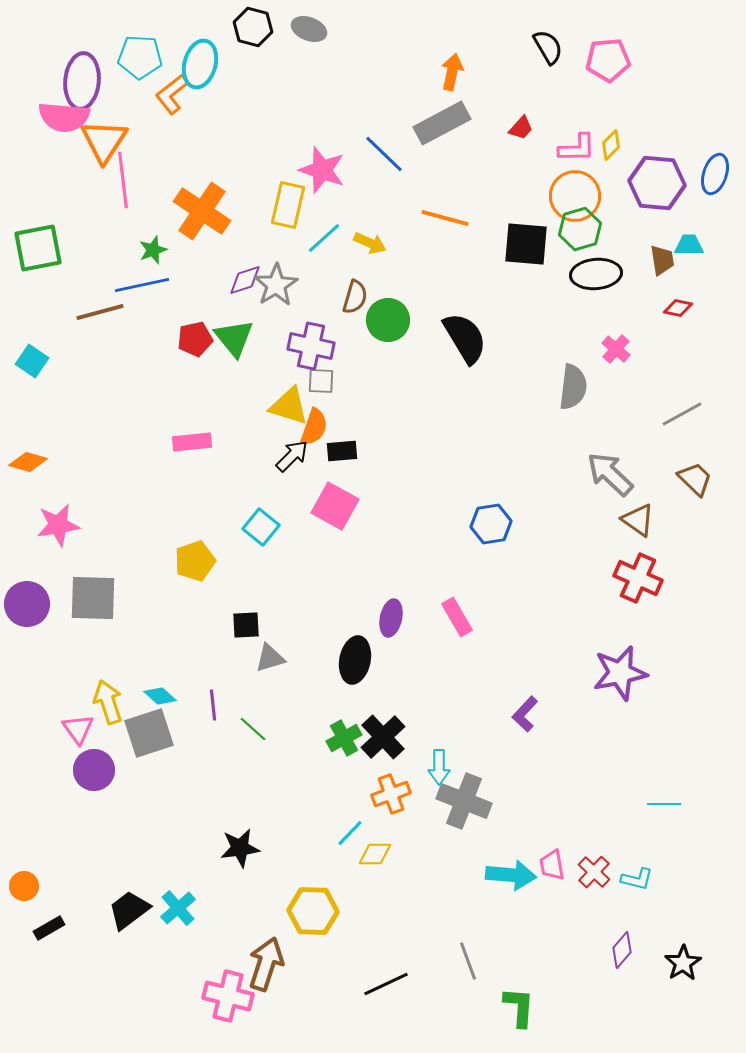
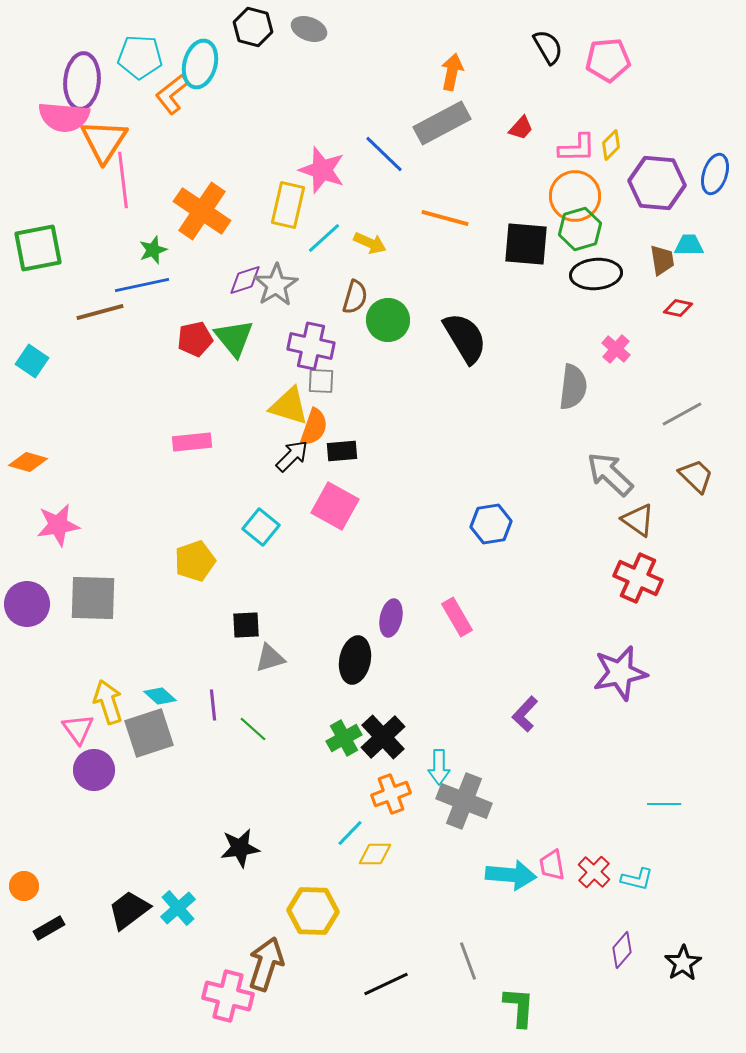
brown trapezoid at (695, 479): moved 1 px right, 3 px up
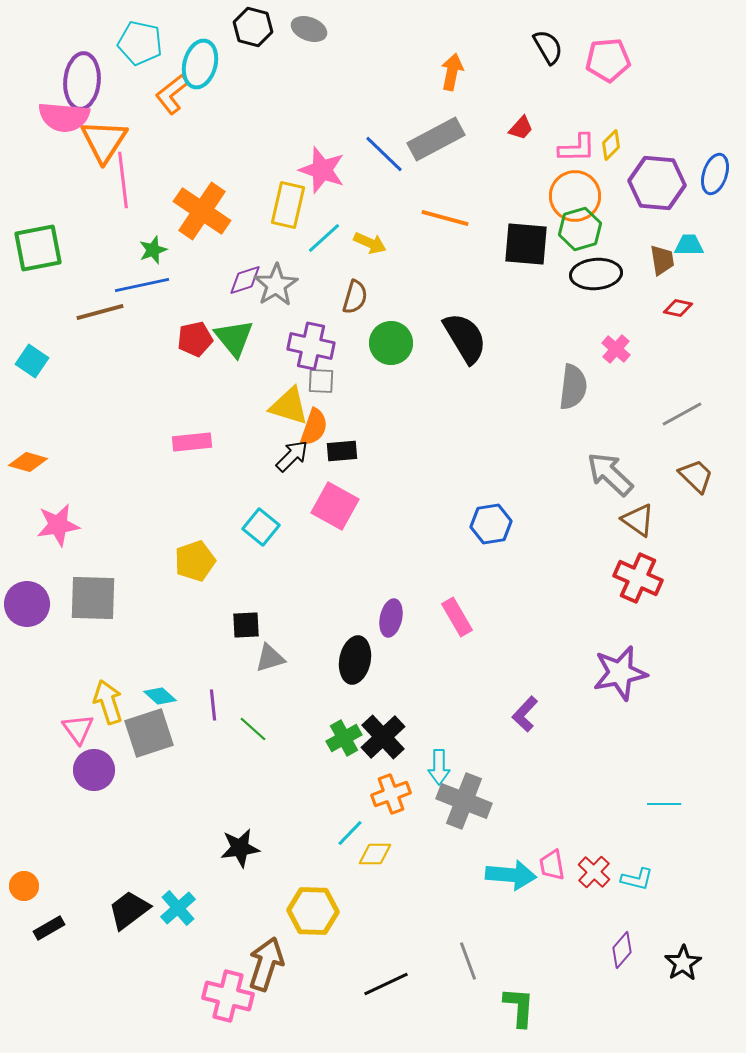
cyan pentagon at (140, 57): moved 14 px up; rotated 9 degrees clockwise
gray rectangle at (442, 123): moved 6 px left, 16 px down
green circle at (388, 320): moved 3 px right, 23 px down
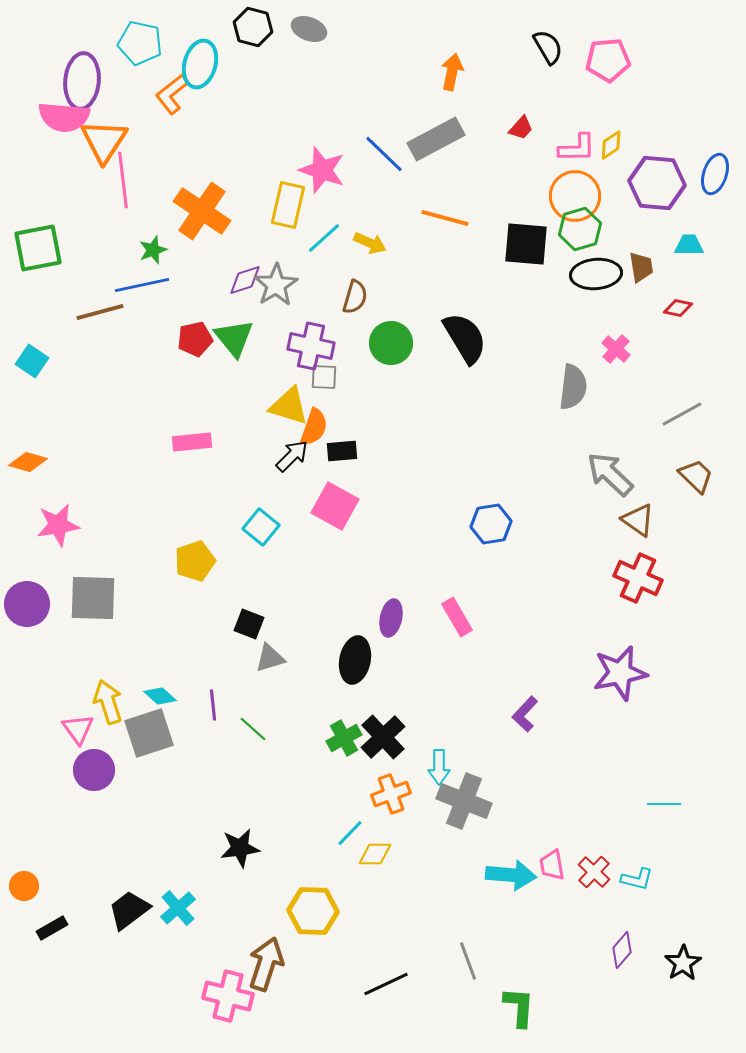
yellow diamond at (611, 145): rotated 12 degrees clockwise
brown trapezoid at (662, 260): moved 21 px left, 7 px down
gray square at (321, 381): moved 3 px right, 4 px up
black square at (246, 625): moved 3 px right, 1 px up; rotated 24 degrees clockwise
black rectangle at (49, 928): moved 3 px right
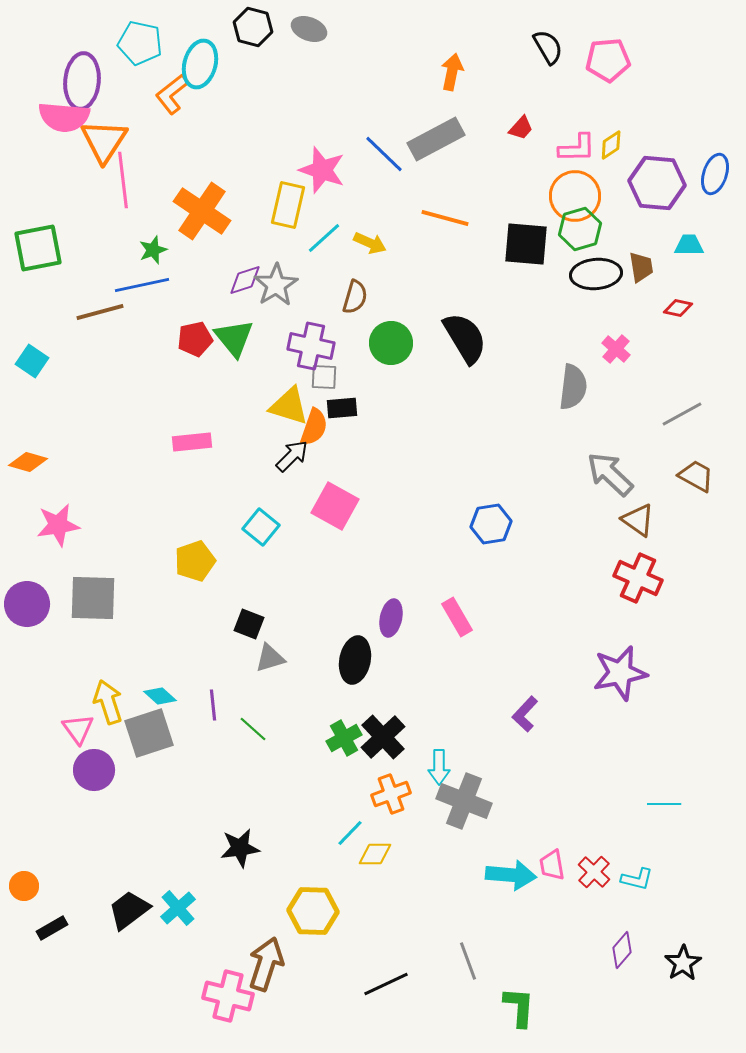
black rectangle at (342, 451): moved 43 px up
brown trapezoid at (696, 476): rotated 15 degrees counterclockwise
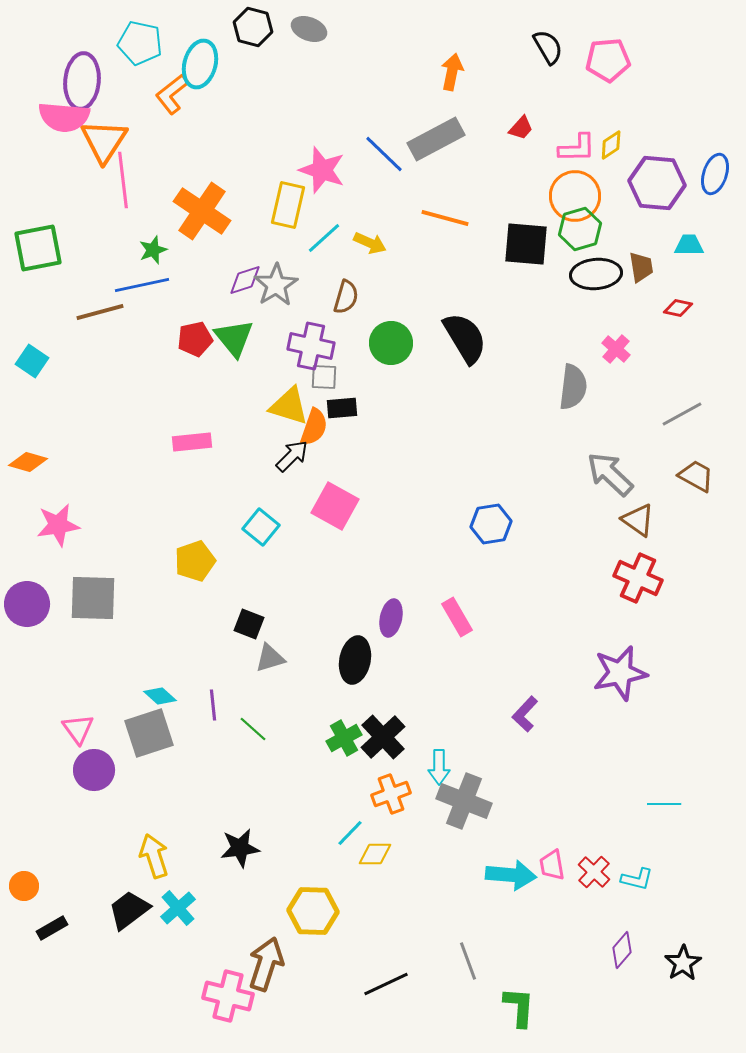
brown semicircle at (355, 297): moved 9 px left
yellow arrow at (108, 702): moved 46 px right, 154 px down
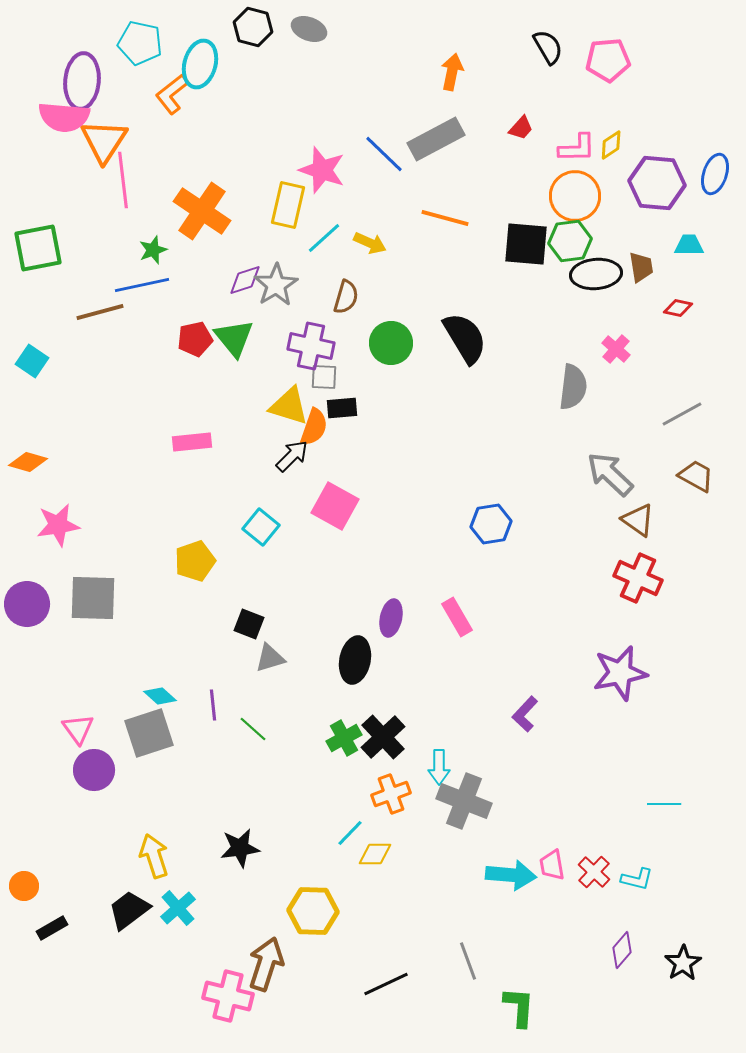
green hexagon at (580, 229): moved 10 px left, 12 px down; rotated 9 degrees clockwise
